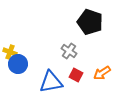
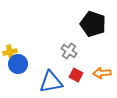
black pentagon: moved 3 px right, 2 px down
yellow cross: rotated 32 degrees counterclockwise
orange arrow: rotated 30 degrees clockwise
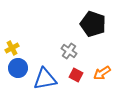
yellow cross: moved 2 px right, 4 px up; rotated 16 degrees counterclockwise
blue circle: moved 4 px down
orange arrow: rotated 30 degrees counterclockwise
blue triangle: moved 6 px left, 3 px up
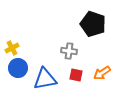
gray cross: rotated 28 degrees counterclockwise
red square: rotated 16 degrees counterclockwise
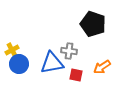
yellow cross: moved 2 px down
blue circle: moved 1 px right, 4 px up
orange arrow: moved 6 px up
blue triangle: moved 7 px right, 16 px up
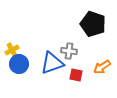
blue triangle: rotated 10 degrees counterclockwise
